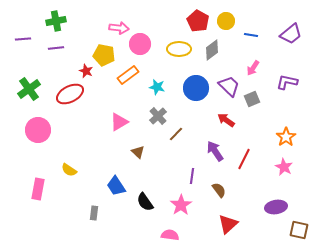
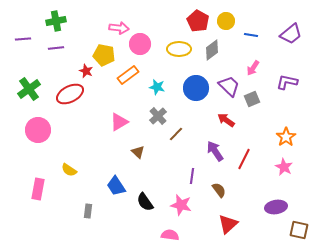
pink star at (181, 205): rotated 25 degrees counterclockwise
gray rectangle at (94, 213): moved 6 px left, 2 px up
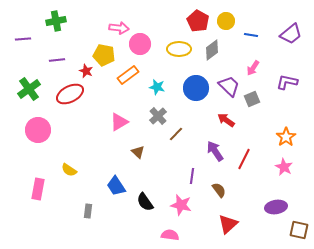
purple line at (56, 48): moved 1 px right, 12 px down
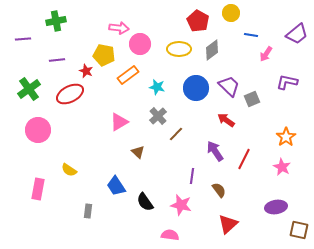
yellow circle at (226, 21): moved 5 px right, 8 px up
purple trapezoid at (291, 34): moved 6 px right
pink arrow at (253, 68): moved 13 px right, 14 px up
pink star at (284, 167): moved 2 px left
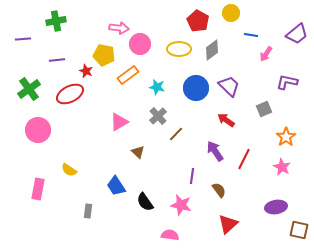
gray square at (252, 99): moved 12 px right, 10 px down
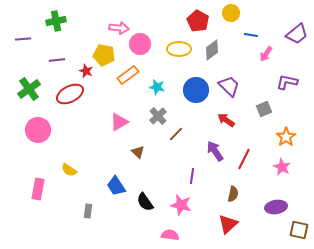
blue circle at (196, 88): moved 2 px down
brown semicircle at (219, 190): moved 14 px right, 4 px down; rotated 49 degrees clockwise
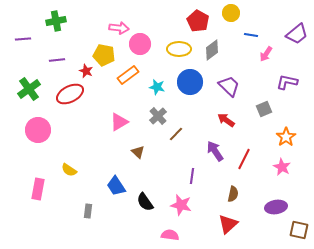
blue circle at (196, 90): moved 6 px left, 8 px up
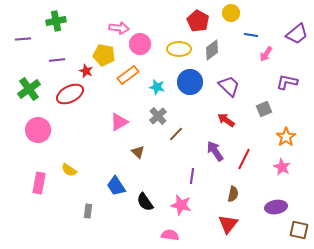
pink rectangle at (38, 189): moved 1 px right, 6 px up
red triangle at (228, 224): rotated 10 degrees counterclockwise
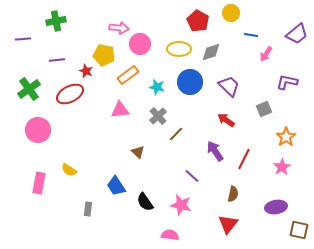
gray diamond at (212, 50): moved 1 px left, 2 px down; rotated 20 degrees clockwise
pink triangle at (119, 122): moved 1 px right, 12 px up; rotated 24 degrees clockwise
pink star at (282, 167): rotated 12 degrees clockwise
purple line at (192, 176): rotated 56 degrees counterclockwise
gray rectangle at (88, 211): moved 2 px up
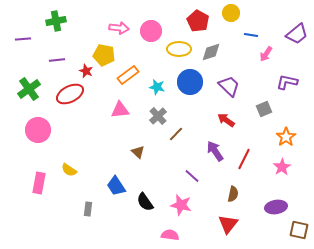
pink circle at (140, 44): moved 11 px right, 13 px up
